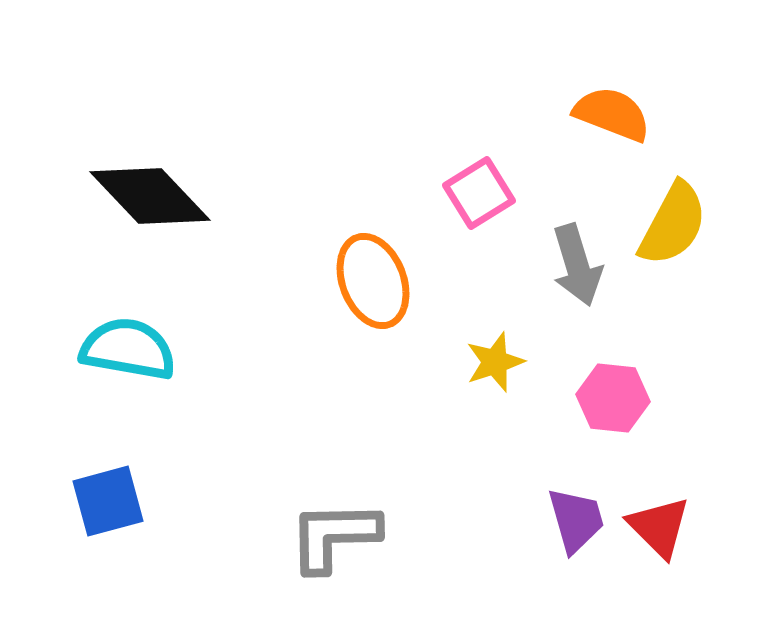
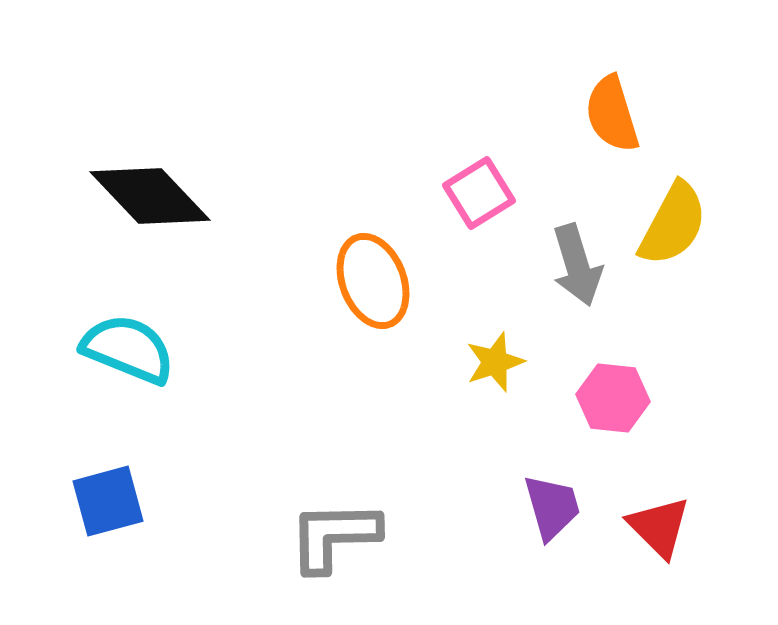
orange semicircle: rotated 128 degrees counterclockwise
cyan semicircle: rotated 12 degrees clockwise
purple trapezoid: moved 24 px left, 13 px up
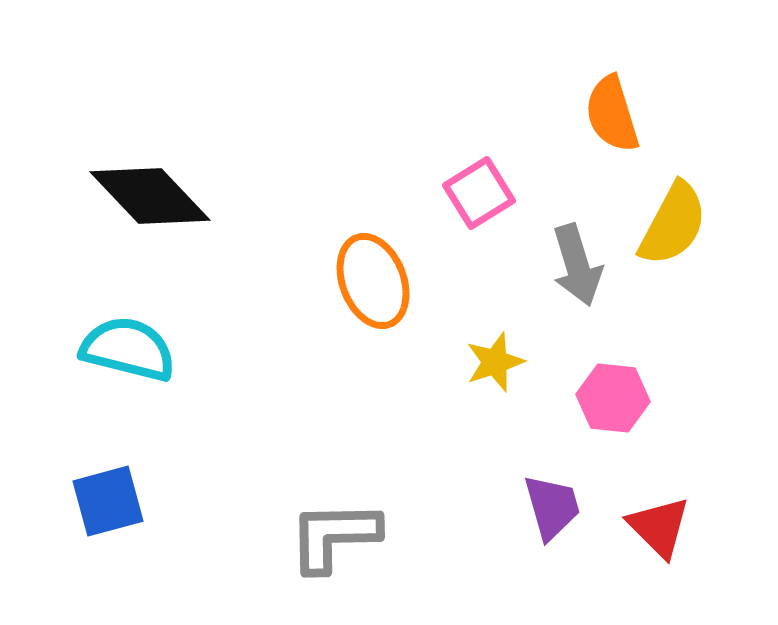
cyan semicircle: rotated 8 degrees counterclockwise
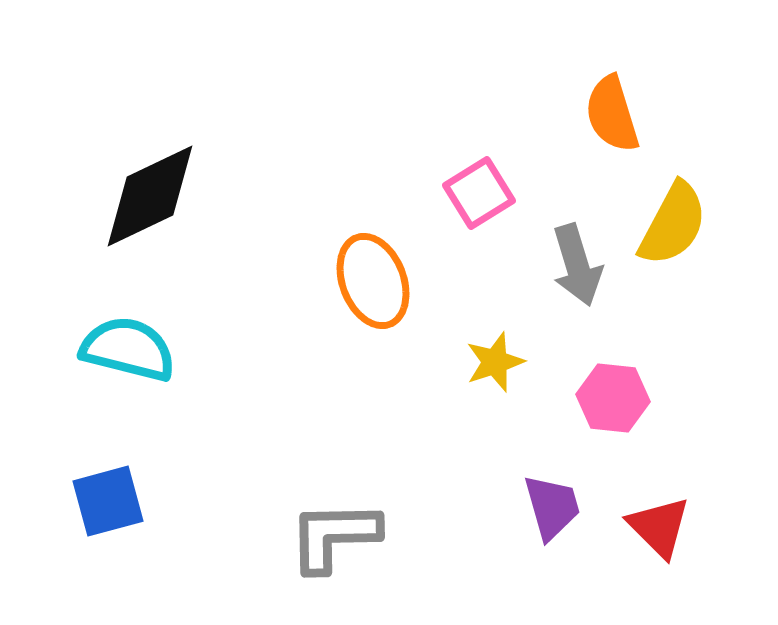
black diamond: rotated 72 degrees counterclockwise
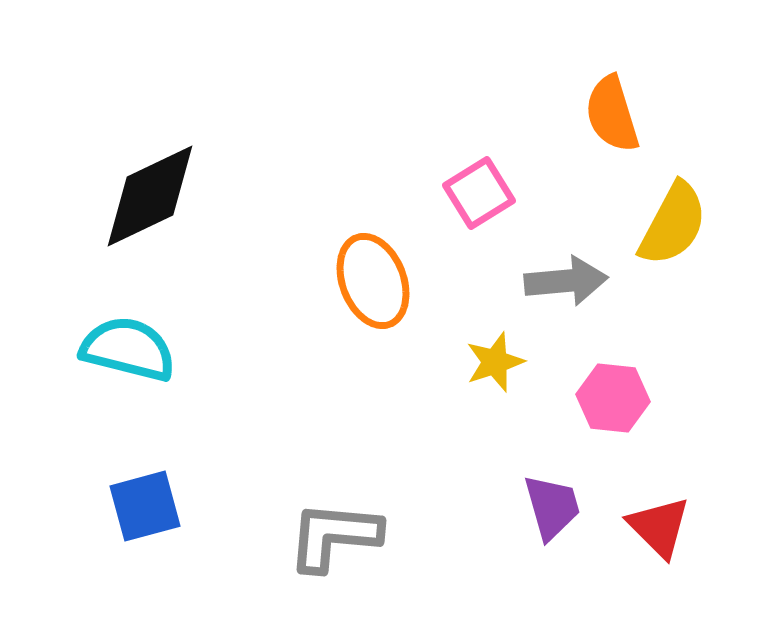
gray arrow: moved 11 px left, 16 px down; rotated 78 degrees counterclockwise
blue square: moved 37 px right, 5 px down
gray L-shape: rotated 6 degrees clockwise
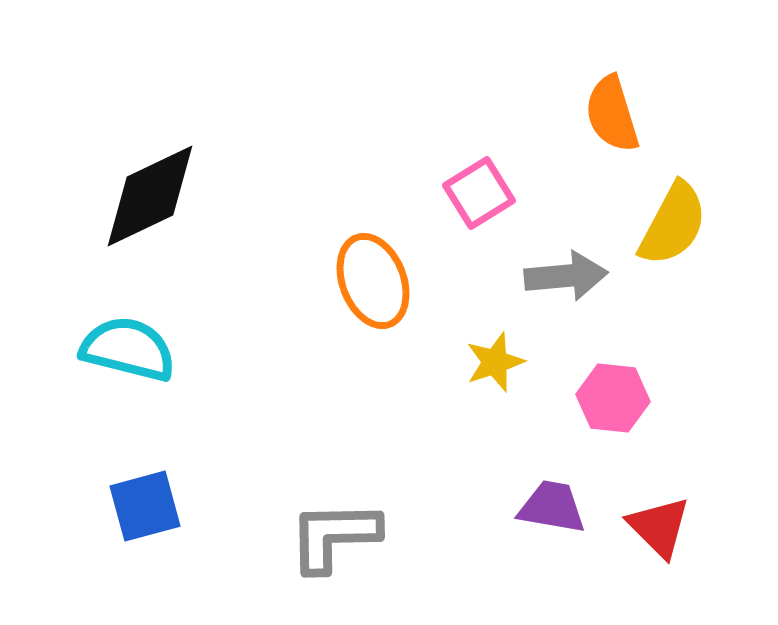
gray arrow: moved 5 px up
purple trapezoid: rotated 64 degrees counterclockwise
gray L-shape: rotated 6 degrees counterclockwise
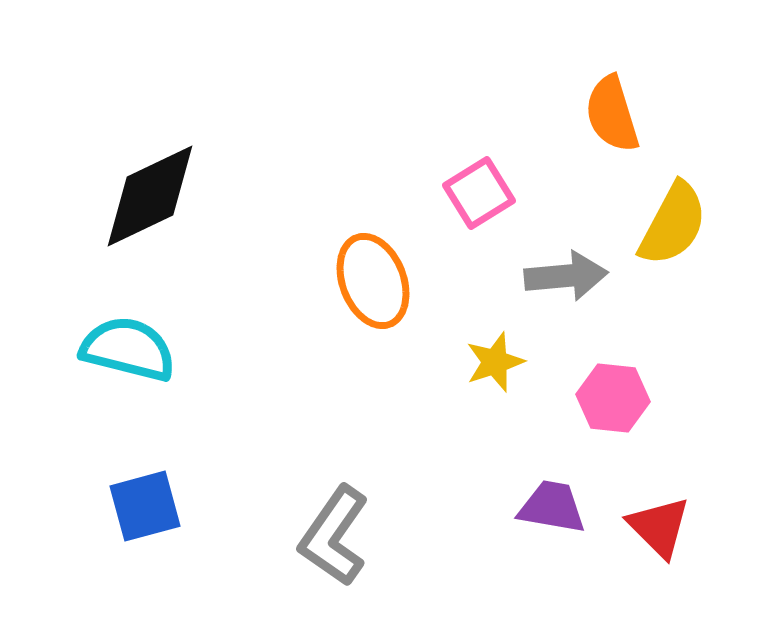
gray L-shape: rotated 54 degrees counterclockwise
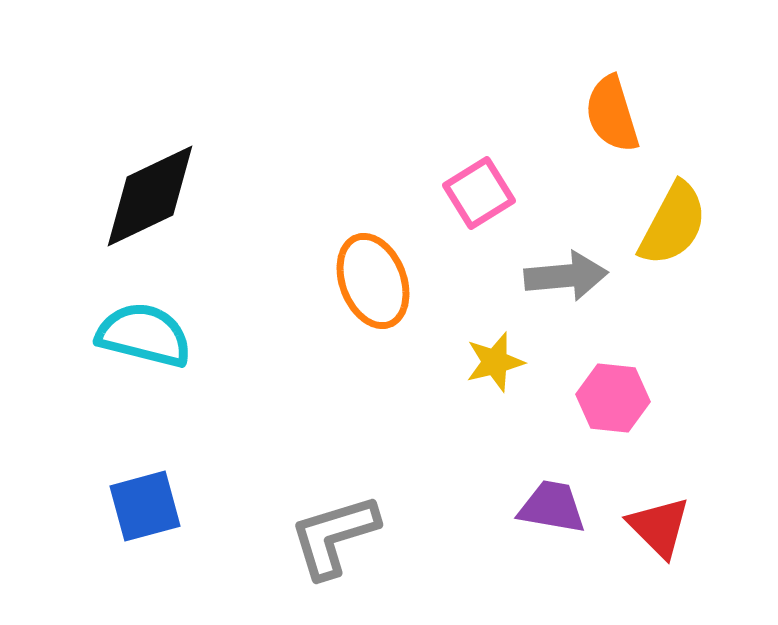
cyan semicircle: moved 16 px right, 14 px up
yellow star: rotated 4 degrees clockwise
gray L-shape: rotated 38 degrees clockwise
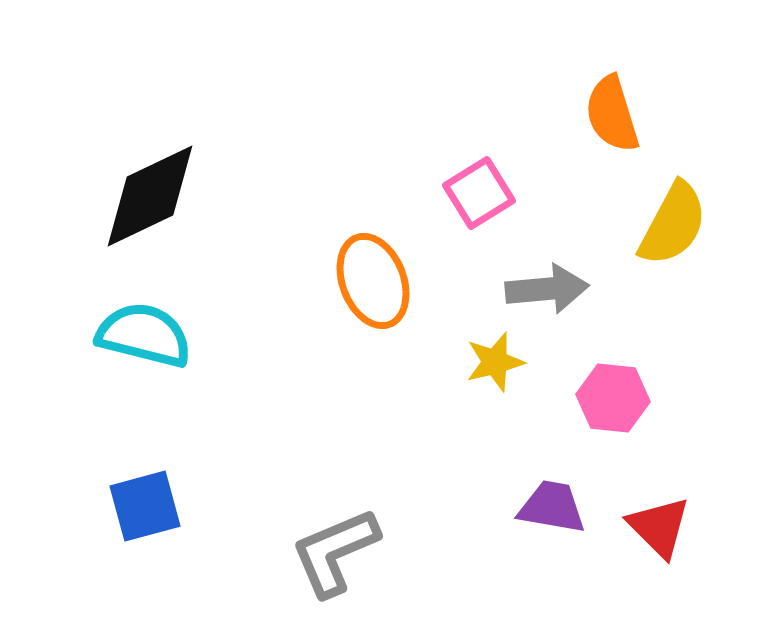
gray arrow: moved 19 px left, 13 px down
gray L-shape: moved 1 px right, 16 px down; rotated 6 degrees counterclockwise
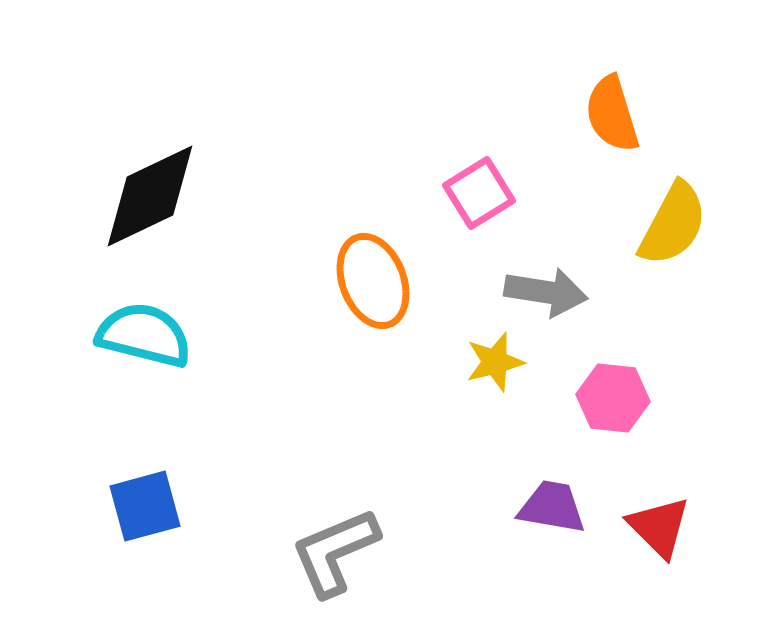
gray arrow: moved 1 px left, 3 px down; rotated 14 degrees clockwise
